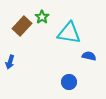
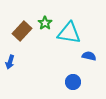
green star: moved 3 px right, 6 px down
brown rectangle: moved 5 px down
blue circle: moved 4 px right
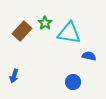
blue arrow: moved 4 px right, 14 px down
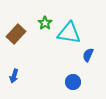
brown rectangle: moved 6 px left, 3 px down
blue semicircle: moved 1 px left, 1 px up; rotated 80 degrees counterclockwise
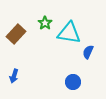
blue semicircle: moved 3 px up
